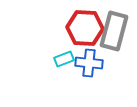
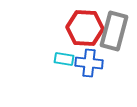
cyan rectangle: rotated 30 degrees clockwise
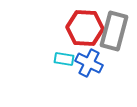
blue cross: rotated 20 degrees clockwise
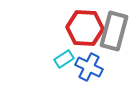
cyan rectangle: rotated 42 degrees counterclockwise
blue cross: moved 4 px down
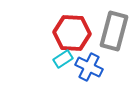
red hexagon: moved 13 px left, 5 px down
cyan rectangle: moved 1 px left
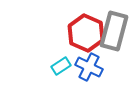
red hexagon: moved 14 px right; rotated 21 degrees clockwise
cyan rectangle: moved 2 px left, 7 px down
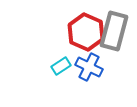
red hexagon: moved 1 px up
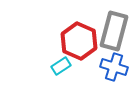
red hexagon: moved 7 px left, 9 px down
blue cross: moved 25 px right; rotated 8 degrees counterclockwise
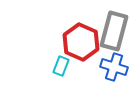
red hexagon: moved 2 px right, 1 px down
cyan rectangle: rotated 36 degrees counterclockwise
